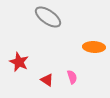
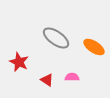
gray ellipse: moved 8 px right, 21 px down
orange ellipse: rotated 30 degrees clockwise
pink semicircle: rotated 72 degrees counterclockwise
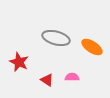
gray ellipse: rotated 20 degrees counterclockwise
orange ellipse: moved 2 px left
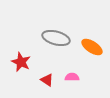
red star: moved 2 px right
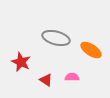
orange ellipse: moved 1 px left, 3 px down
red triangle: moved 1 px left
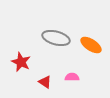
orange ellipse: moved 5 px up
red triangle: moved 1 px left, 2 px down
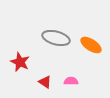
red star: moved 1 px left
pink semicircle: moved 1 px left, 4 px down
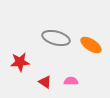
red star: rotated 30 degrees counterclockwise
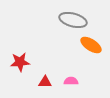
gray ellipse: moved 17 px right, 18 px up
red triangle: rotated 32 degrees counterclockwise
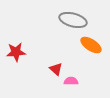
red star: moved 4 px left, 10 px up
red triangle: moved 11 px right, 13 px up; rotated 40 degrees clockwise
